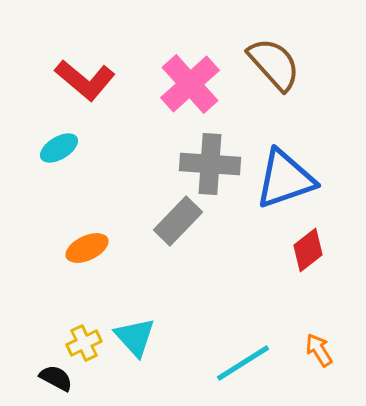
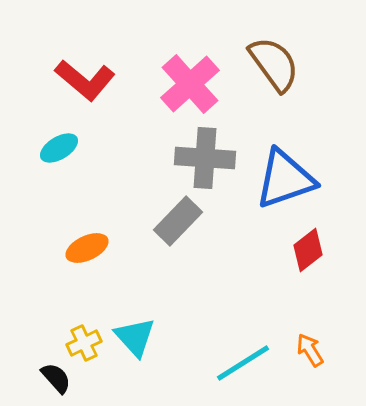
brown semicircle: rotated 6 degrees clockwise
gray cross: moved 5 px left, 6 px up
orange arrow: moved 9 px left
black semicircle: rotated 20 degrees clockwise
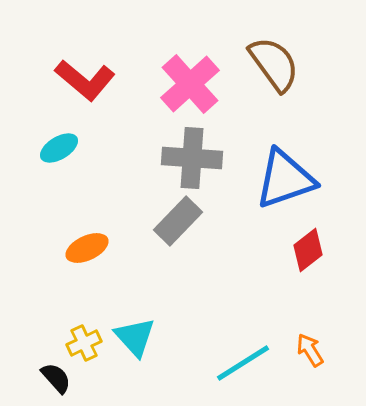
gray cross: moved 13 px left
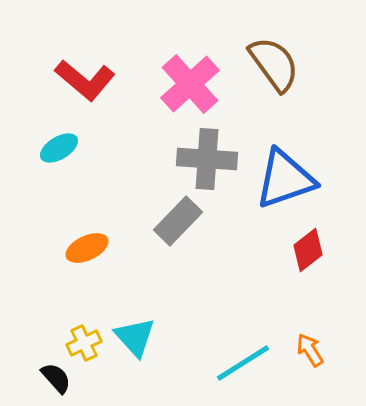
gray cross: moved 15 px right, 1 px down
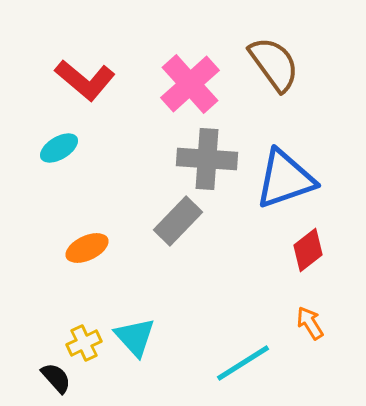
orange arrow: moved 27 px up
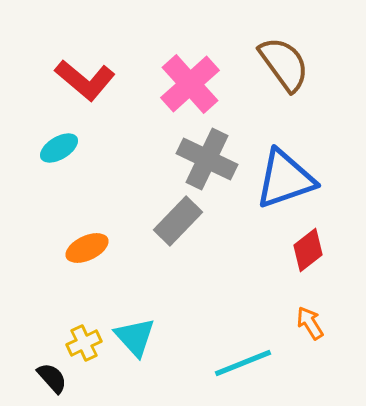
brown semicircle: moved 10 px right
gray cross: rotated 22 degrees clockwise
cyan line: rotated 10 degrees clockwise
black semicircle: moved 4 px left
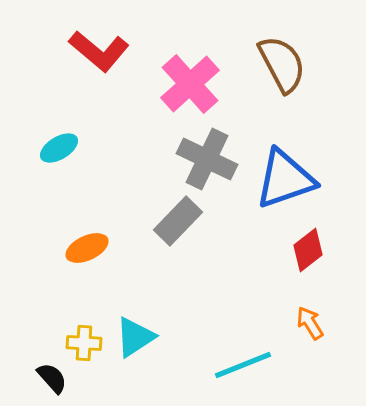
brown semicircle: moved 2 px left; rotated 8 degrees clockwise
red L-shape: moved 14 px right, 29 px up
cyan triangle: rotated 39 degrees clockwise
yellow cross: rotated 28 degrees clockwise
cyan line: moved 2 px down
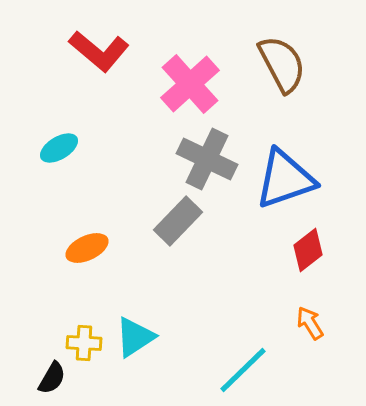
cyan line: moved 5 px down; rotated 22 degrees counterclockwise
black semicircle: rotated 72 degrees clockwise
